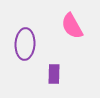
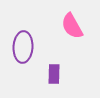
purple ellipse: moved 2 px left, 3 px down
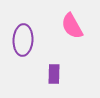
purple ellipse: moved 7 px up
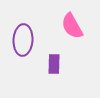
purple rectangle: moved 10 px up
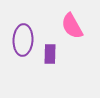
purple rectangle: moved 4 px left, 10 px up
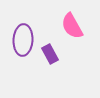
purple rectangle: rotated 30 degrees counterclockwise
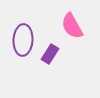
purple rectangle: rotated 60 degrees clockwise
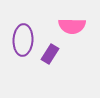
pink semicircle: rotated 60 degrees counterclockwise
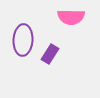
pink semicircle: moved 1 px left, 9 px up
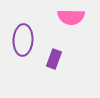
purple rectangle: moved 4 px right, 5 px down; rotated 12 degrees counterclockwise
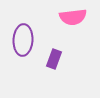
pink semicircle: moved 2 px right; rotated 8 degrees counterclockwise
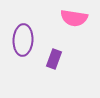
pink semicircle: moved 1 px right, 1 px down; rotated 16 degrees clockwise
